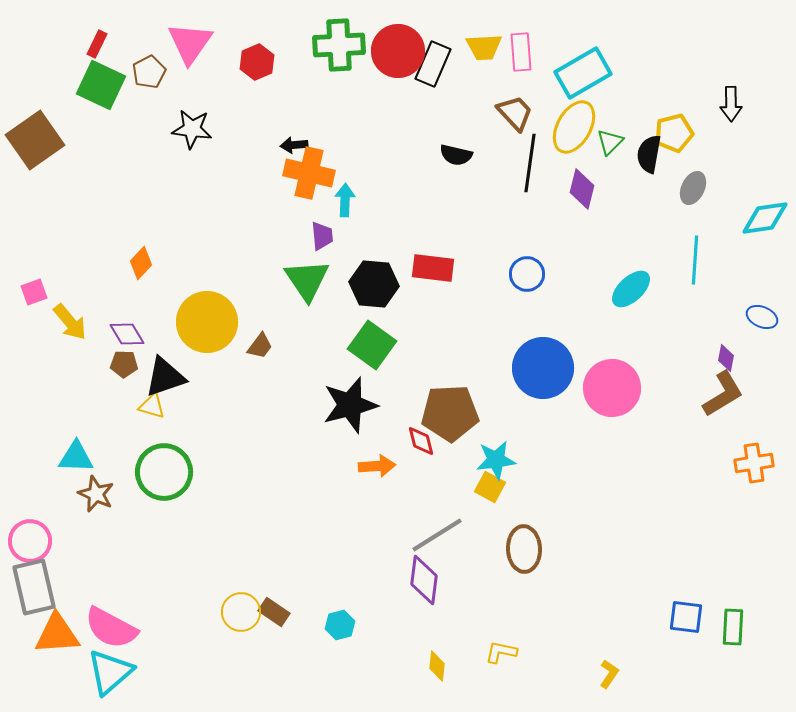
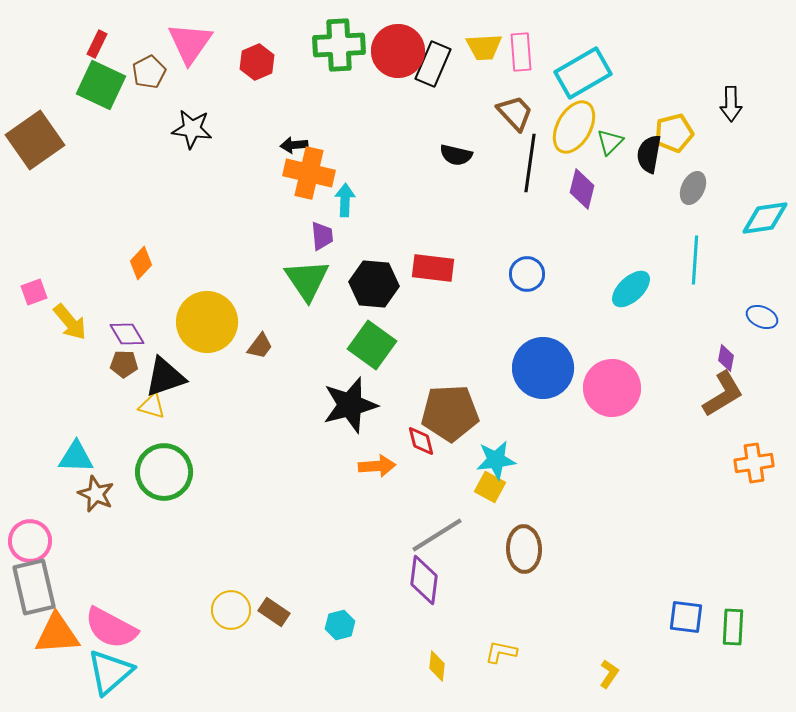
yellow circle at (241, 612): moved 10 px left, 2 px up
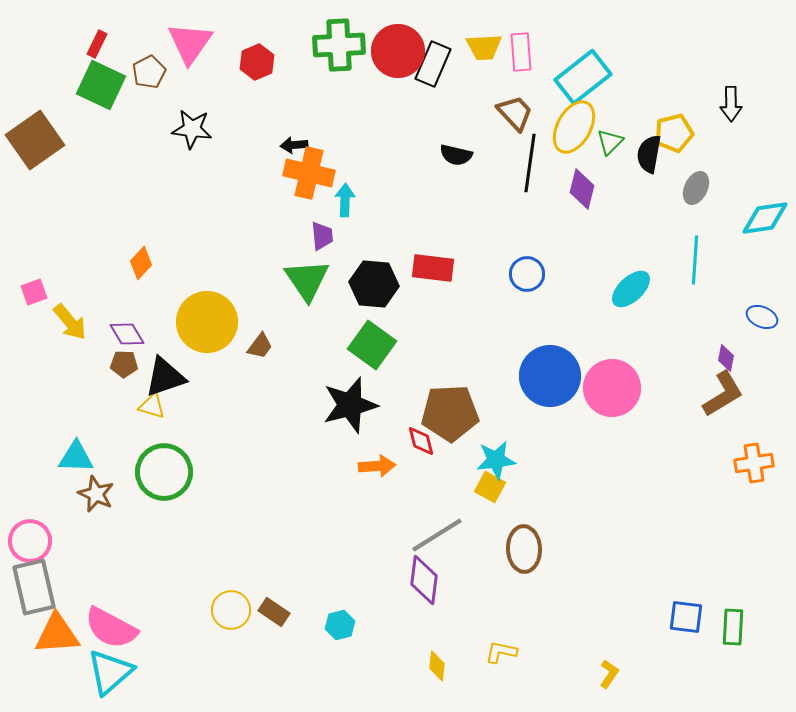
cyan rectangle at (583, 73): moved 4 px down; rotated 8 degrees counterclockwise
gray ellipse at (693, 188): moved 3 px right
blue circle at (543, 368): moved 7 px right, 8 px down
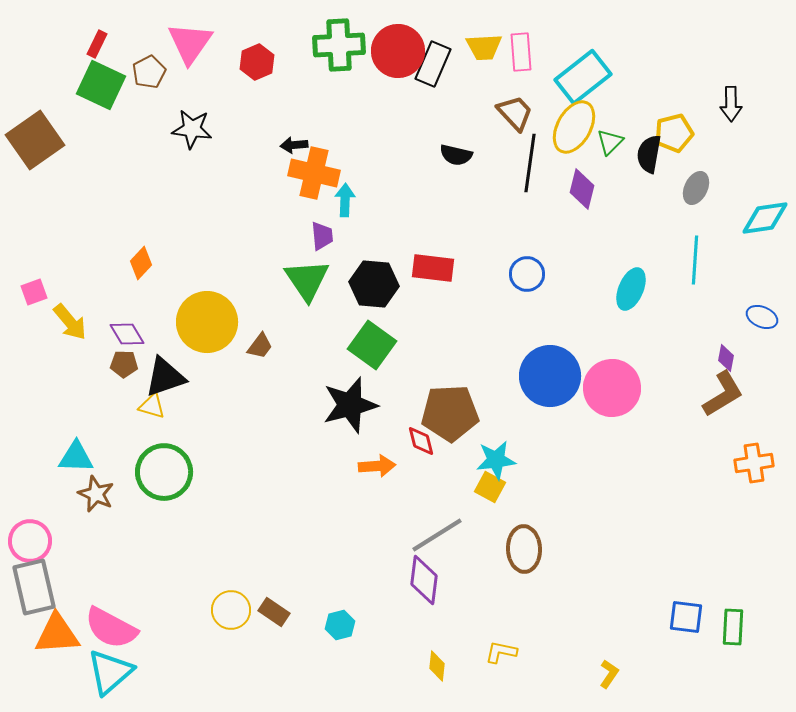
orange cross at (309, 173): moved 5 px right
cyan ellipse at (631, 289): rotated 24 degrees counterclockwise
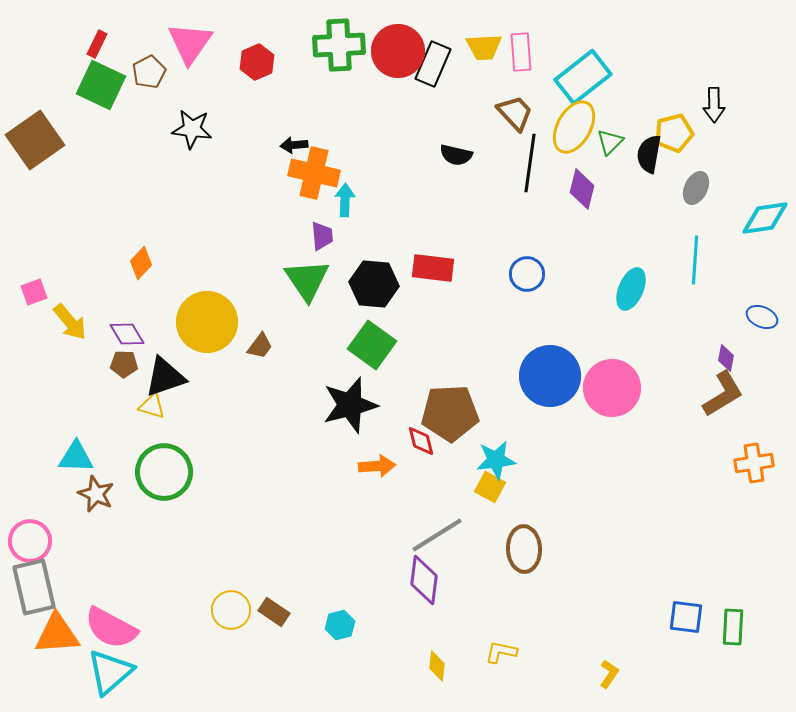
black arrow at (731, 104): moved 17 px left, 1 px down
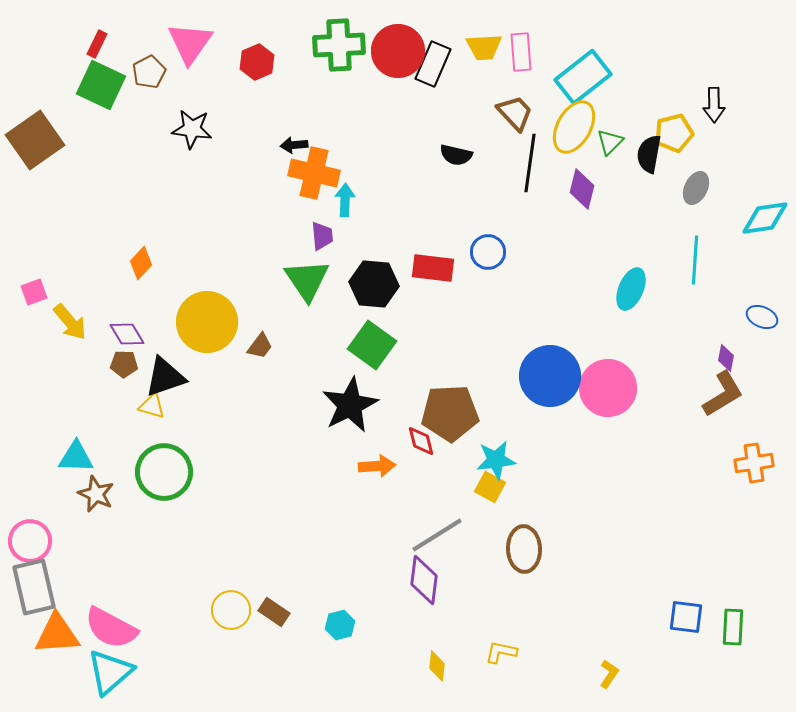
blue circle at (527, 274): moved 39 px left, 22 px up
pink circle at (612, 388): moved 4 px left
black star at (350, 405): rotated 12 degrees counterclockwise
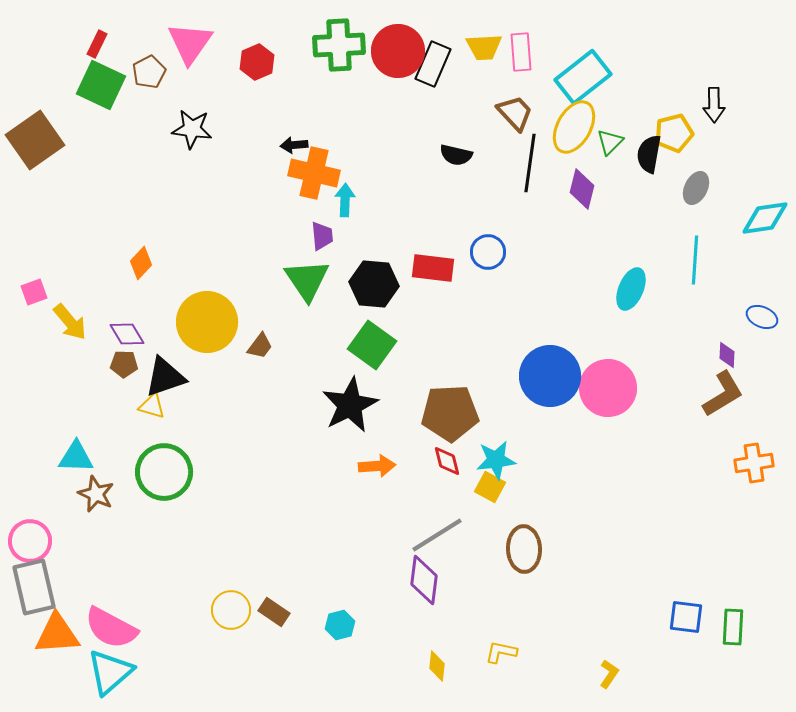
purple diamond at (726, 358): moved 1 px right, 3 px up; rotated 8 degrees counterclockwise
red diamond at (421, 441): moved 26 px right, 20 px down
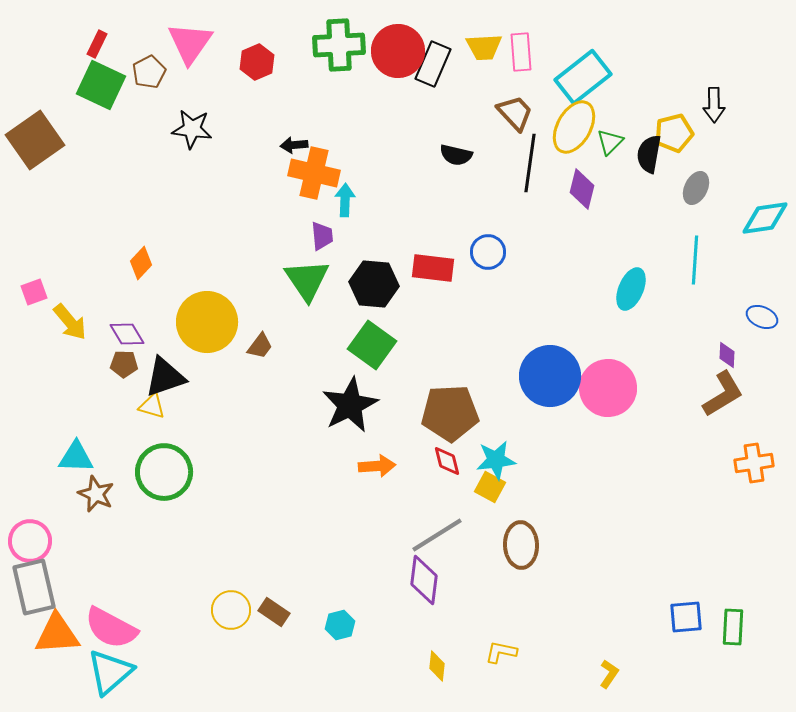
brown ellipse at (524, 549): moved 3 px left, 4 px up
blue square at (686, 617): rotated 12 degrees counterclockwise
